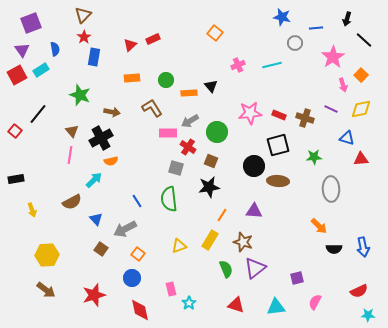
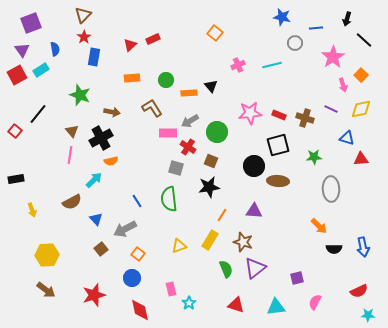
brown square at (101, 249): rotated 16 degrees clockwise
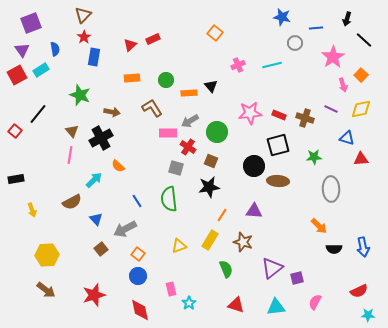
orange semicircle at (111, 161): moved 7 px right, 5 px down; rotated 56 degrees clockwise
purple triangle at (255, 268): moved 17 px right
blue circle at (132, 278): moved 6 px right, 2 px up
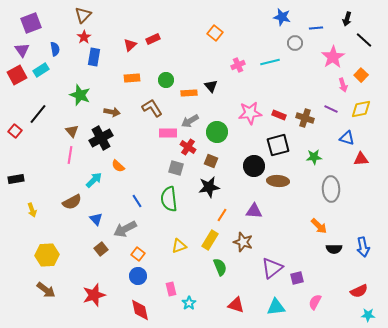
cyan line at (272, 65): moved 2 px left, 3 px up
green semicircle at (226, 269): moved 6 px left, 2 px up
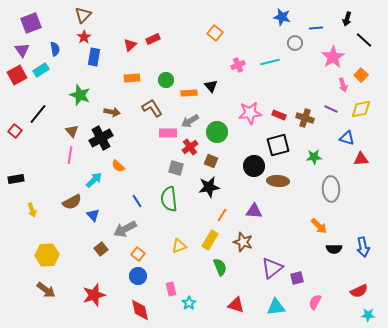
red cross at (188, 147): moved 2 px right; rotated 21 degrees clockwise
blue triangle at (96, 219): moved 3 px left, 4 px up
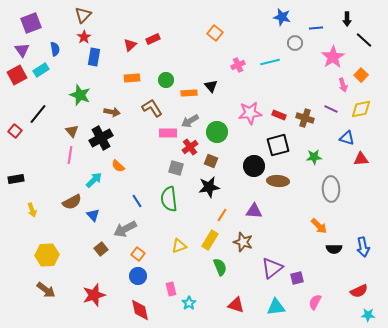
black arrow at (347, 19): rotated 16 degrees counterclockwise
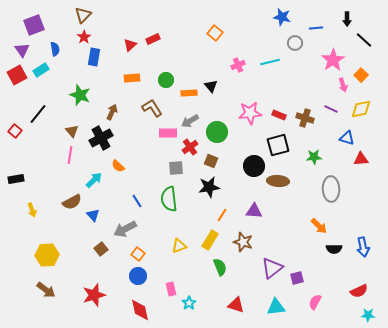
purple square at (31, 23): moved 3 px right, 2 px down
pink star at (333, 57): moved 3 px down
brown arrow at (112, 112): rotated 77 degrees counterclockwise
gray square at (176, 168): rotated 21 degrees counterclockwise
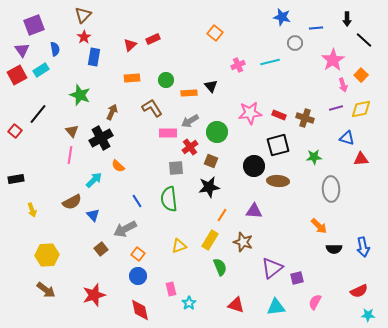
purple line at (331, 109): moved 5 px right, 1 px up; rotated 40 degrees counterclockwise
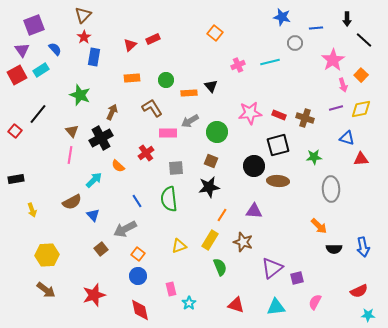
blue semicircle at (55, 49): rotated 32 degrees counterclockwise
red cross at (190, 147): moved 44 px left, 6 px down
